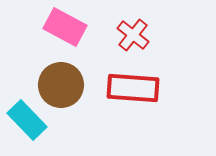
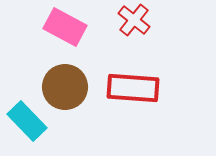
red cross: moved 1 px right, 15 px up
brown circle: moved 4 px right, 2 px down
cyan rectangle: moved 1 px down
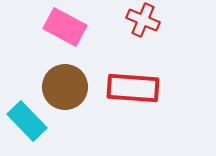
red cross: moved 9 px right; rotated 16 degrees counterclockwise
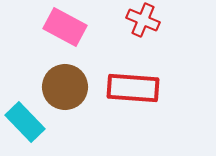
cyan rectangle: moved 2 px left, 1 px down
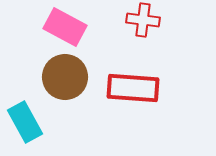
red cross: rotated 16 degrees counterclockwise
brown circle: moved 10 px up
cyan rectangle: rotated 15 degrees clockwise
